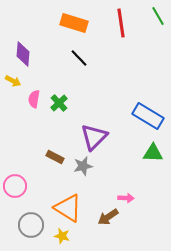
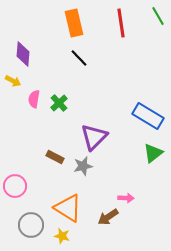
orange rectangle: rotated 60 degrees clockwise
green triangle: rotated 40 degrees counterclockwise
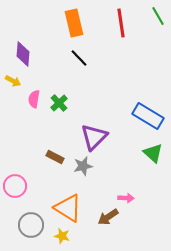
green triangle: rotated 40 degrees counterclockwise
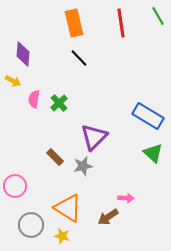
brown rectangle: rotated 18 degrees clockwise
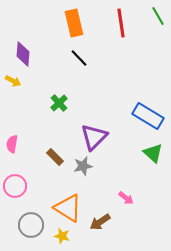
pink semicircle: moved 22 px left, 45 px down
pink arrow: rotated 35 degrees clockwise
brown arrow: moved 8 px left, 5 px down
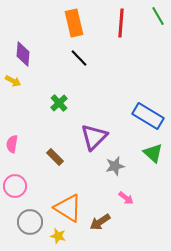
red line: rotated 12 degrees clockwise
gray star: moved 32 px right
gray circle: moved 1 px left, 3 px up
yellow star: moved 4 px left
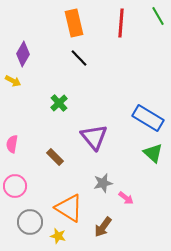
purple diamond: rotated 25 degrees clockwise
blue rectangle: moved 2 px down
purple triangle: rotated 24 degrees counterclockwise
gray star: moved 12 px left, 17 px down
orange triangle: moved 1 px right
brown arrow: moved 3 px right, 5 px down; rotated 20 degrees counterclockwise
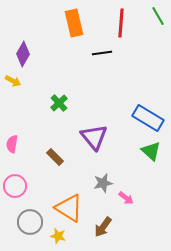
black line: moved 23 px right, 5 px up; rotated 54 degrees counterclockwise
green triangle: moved 2 px left, 2 px up
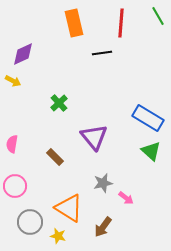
purple diamond: rotated 35 degrees clockwise
